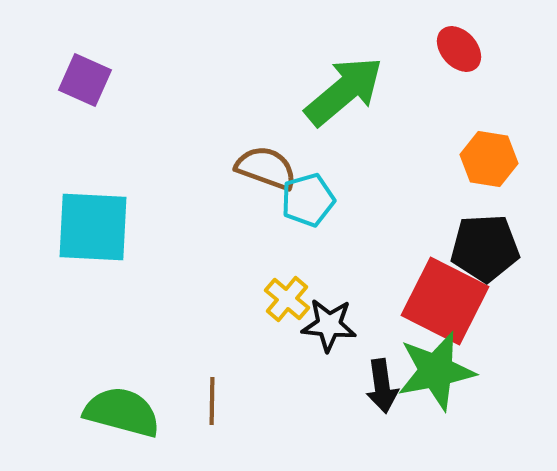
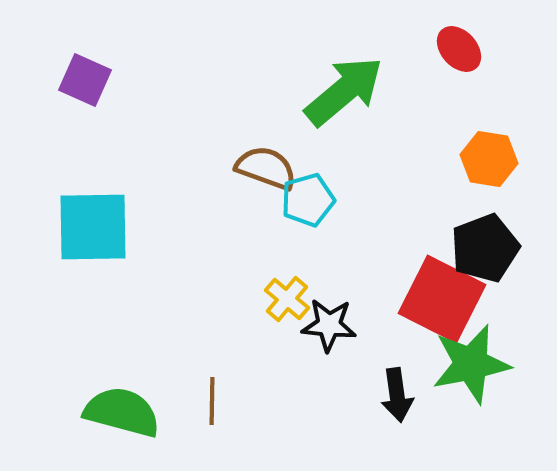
cyan square: rotated 4 degrees counterclockwise
black pentagon: rotated 18 degrees counterclockwise
red square: moved 3 px left, 2 px up
green star: moved 35 px right, 7 px up
black arrow: moved 15 px right, 9 px down
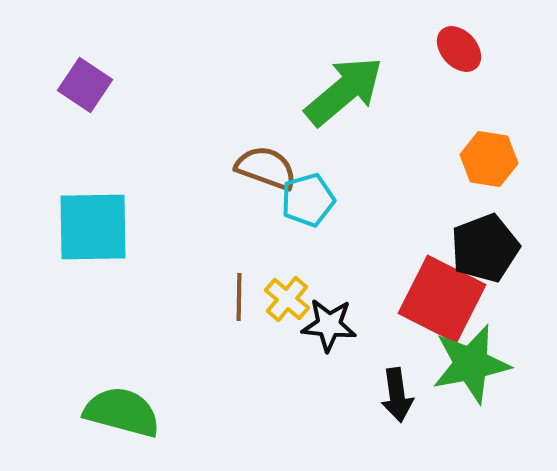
purple square: moved 5 px down; rotated 10 degrees clockwise
brown line: moved 27 px right, 104 px up
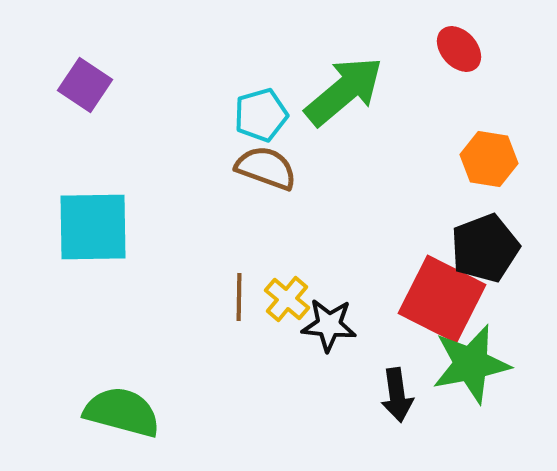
cyan pentagon: moved 47 px left, 85 px up
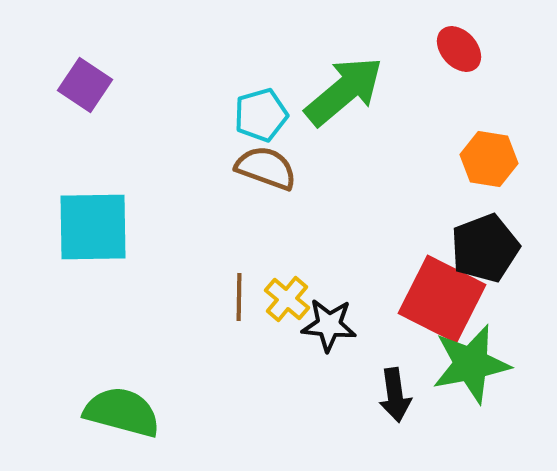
black arrow: moved 2 px left
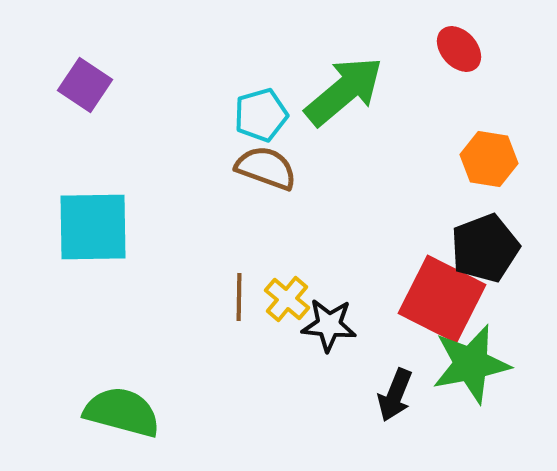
black arrow: rotated 30 degrees clockwise
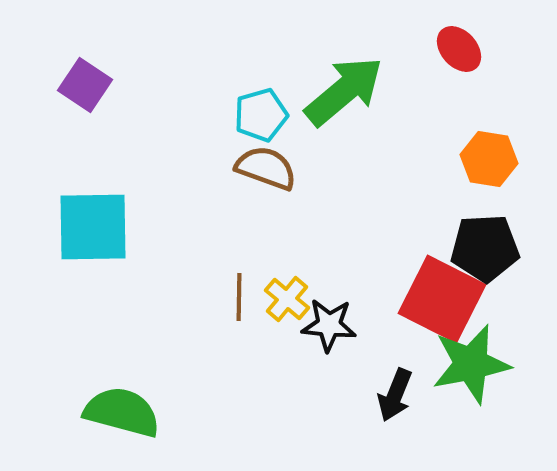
black pentagon: rotated 18 degrees clockwise
